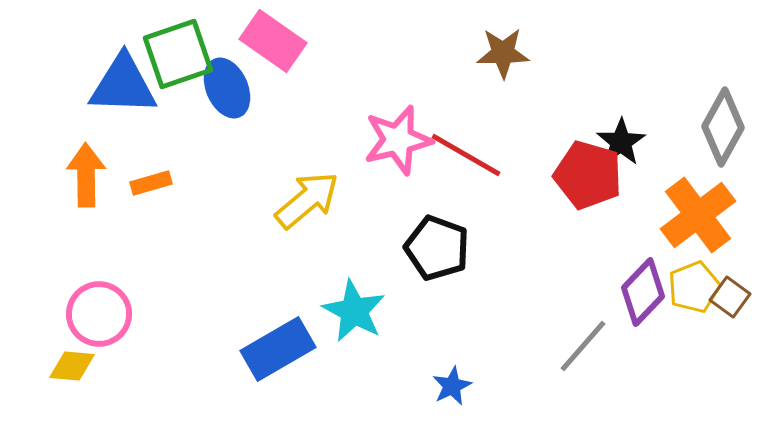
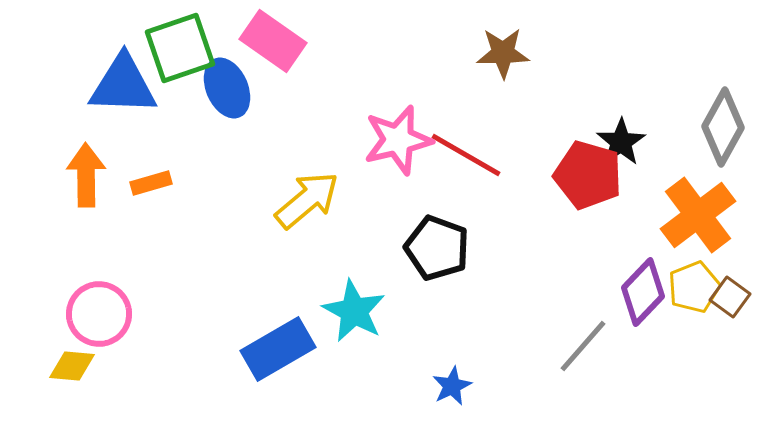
green square: moved 2 px right, 6 px up
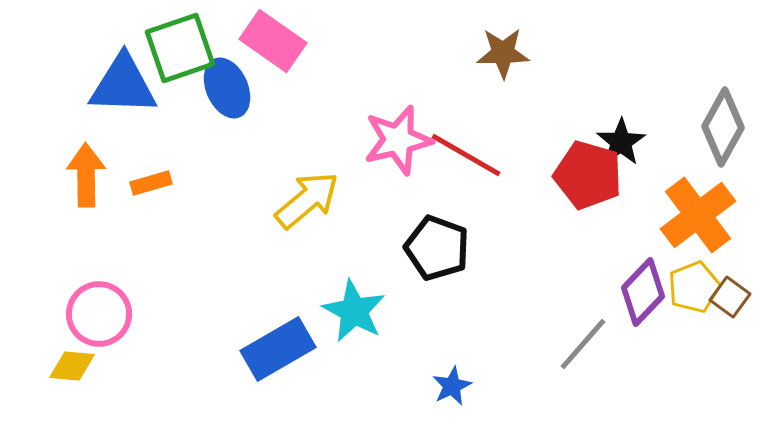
gray line: moved 2 px up
